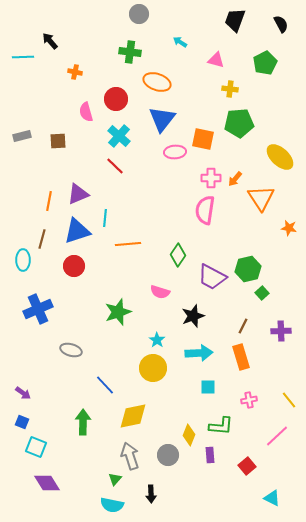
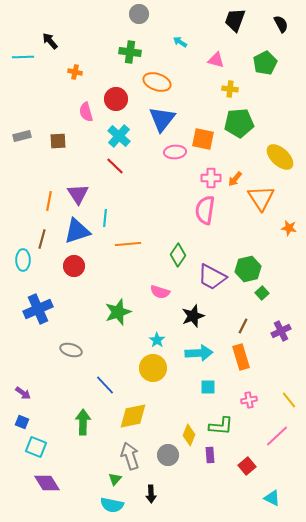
purple triangle at (78, 194): rotated 40 degrees counterclockwise
purple cross at (281, 331): rotated 24 degrees counterclockwise
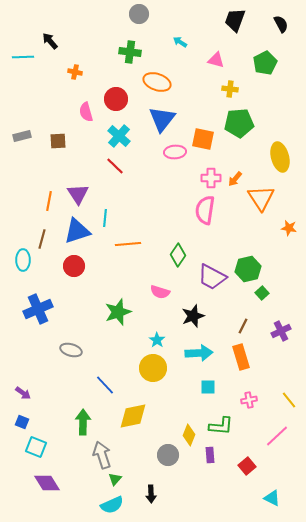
yellow ellipse at (280, 157): rotated 32 degrees clockwise
gray arrow at (130, 456): moved 28 px left, 1 px up
cyan semicircle at (112, 505): rotated 35 degrees counterclockwise
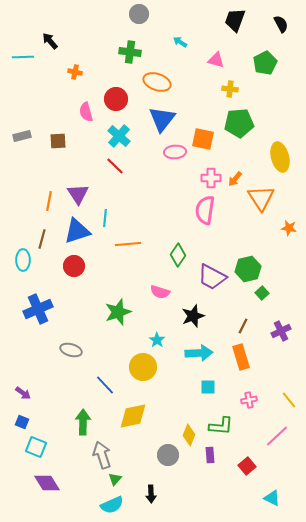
yellow circle at (153, 368): moved 10 px left, 1 px up
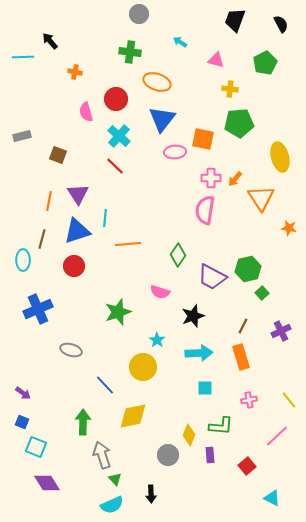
brown square at (58, 141): moved 14 px down; rotated 24 degrees clockwise
cyan square at (208, 387): moved 3 px left, 1 px down
green triangle at (115, 479): rotated 24 degrees counterclockwise
